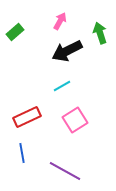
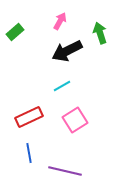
red rectangle: moved 2 px right
blue line: moved 7 px right
purple line: rotated 16 degrees counterclockwise
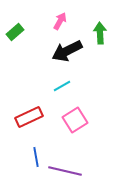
green arrow: rotated 15 degrees clockwise
blue line: moved 7 px right, 4 px down
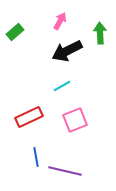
pink square: rotated 10 degrees clockwise
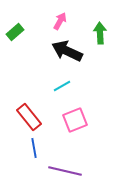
black arrow: rotated 52 degrees clockwise
red rectangle: rotated 76 degrees clockwise
blue line: moved 2 px left, 9 px up
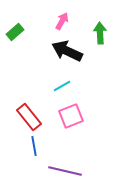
pink arrow: moved 2 px right
pink square: moved 4 px left, 4 px up
blue line: moved 2 px up
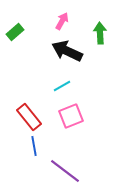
purple line: rotated 24 degrees clockwise
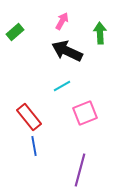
pink square: moved 14 px right, 3 px up
purple line: moved 15 px right, 1 px up; rotated 68 degrees clockwise
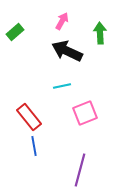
cyan line: rotated 18 degrees clockwise
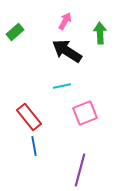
pink arrow: moved 3 px right
black arrow: rotated 8 degrees clockwise
